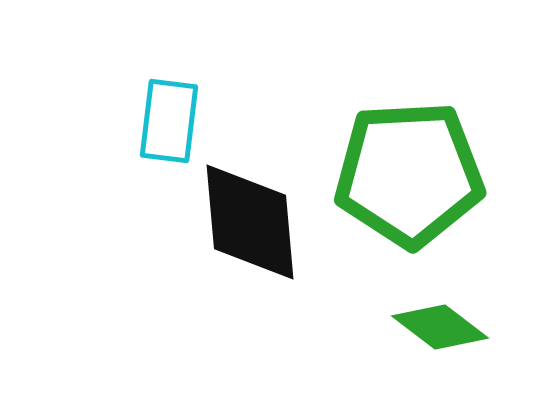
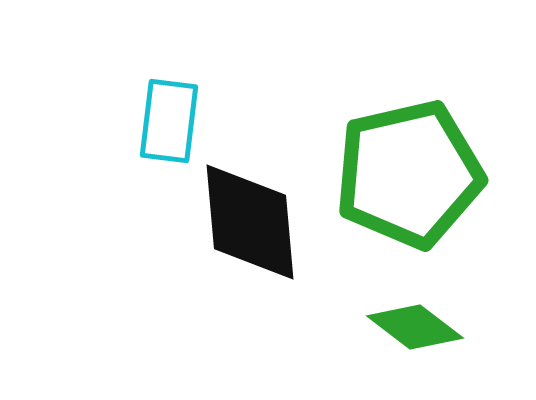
green pentagon: rotated 10 degrees counterclockwise
green diamond: moved 25 px left
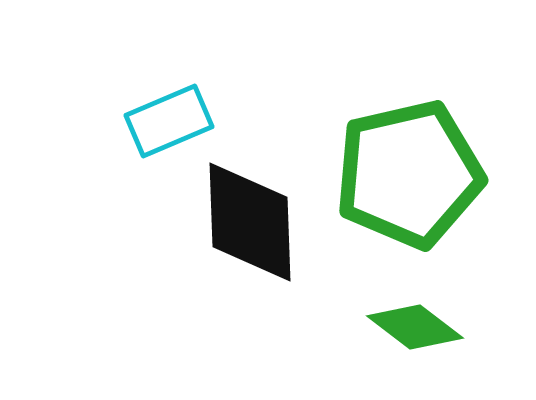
cyan rectangle: rotated 60 degrees clockwise
black diamond: rotated 3 degrees clockwise
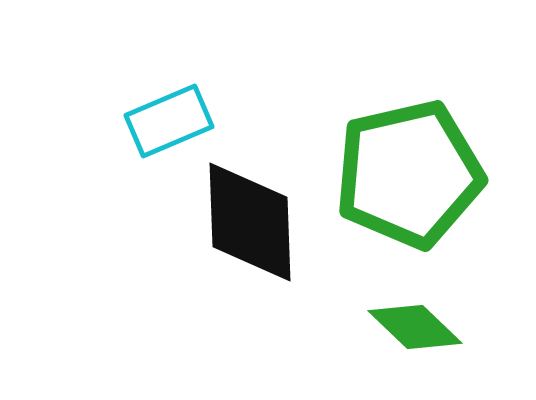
green diamond: rotated 6 degrees clockwise
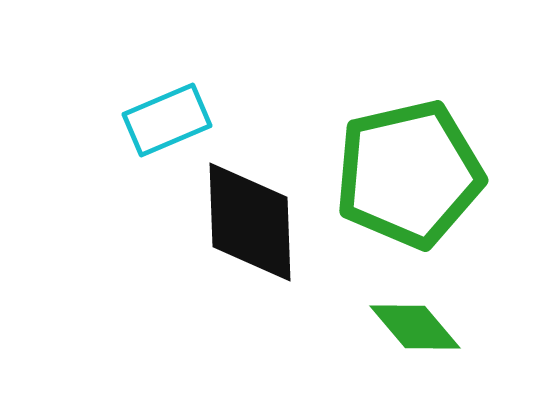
cyan rectangle: moved 2 px left, 1 px up
green diamond: rotated 6 degrees clockwise
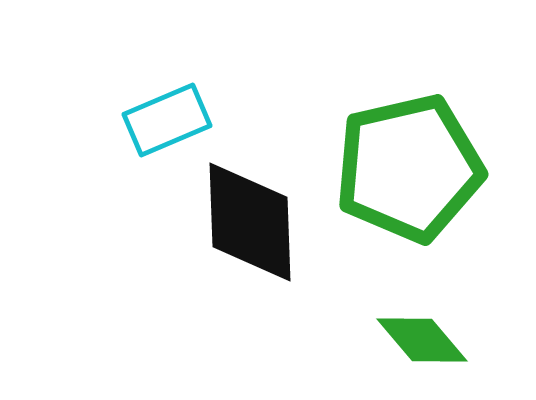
green pentagon: moved 6 px up
green diamond: moved 7 px right, 13 px down
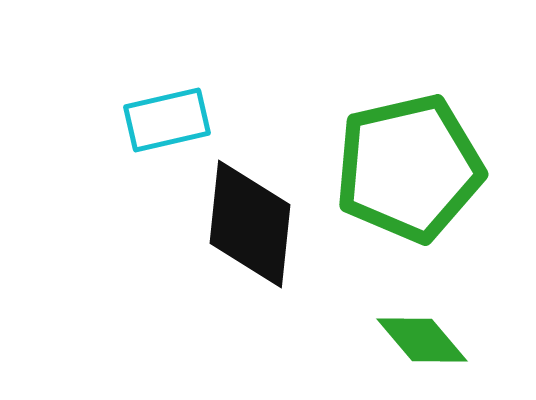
cyan rectangle: rotated 10 degrees clockwise
black diamond: moved 2 px down; rotated 8 degrees clockwise
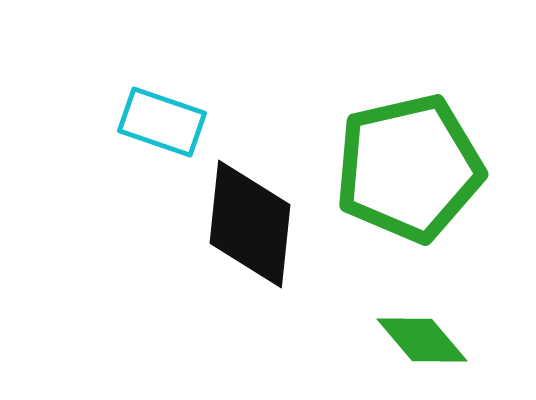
cyan rectangle: moved 5 px left, 2 px down; rotated 32 degrees clockwise
